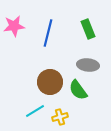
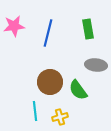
green rectangle: rotated 12 degrees clockwise
gray ellipse: moved 8 px right
cyan line: rotated 66 degrees counterclockwise
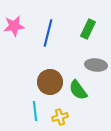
green rectangle: rotated 36 degrees clockwise
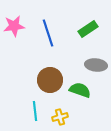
green rectangle: rotated 30 degrees clockwise
blue line: rotated 32 degrees counterclockwise
brown circle: moved 2 px up
green semicircle: moved 2 px right; rotated 145 degrees clockwise
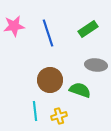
yellow cross: moved 1 px left, 1 px up
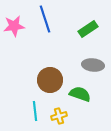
blue line: moved 3 px left, 14 px up
gray ellipse: moved 3 px left
green semicircle: moved 4 px down
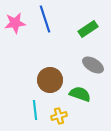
pink star: moved 1 px right, 3 px up
gray ellipse: rotated 25 degrees clockwise
cyan line: moved 1 px up
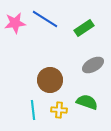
blue line: rotated 40 degrees counterclockwise
green rectangle: moved 4 px left, 1 px up
gray ellipse: rotated 60 degrees counterclockwise
green semicircle: moved 7 px right, 8 px down
cyan line: moved 2 px left
yellow cross: moved 6 px up; rotated 21 degrees clockwise
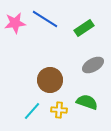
cyan line: moved 1 px left, 1 px down; rotated 48 degrees clockwise
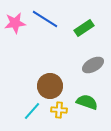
brown circle: moved 6 px down
